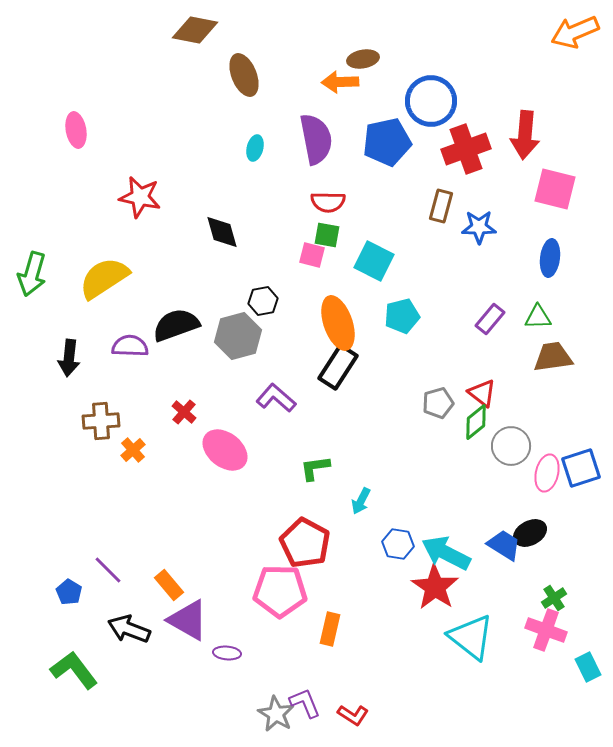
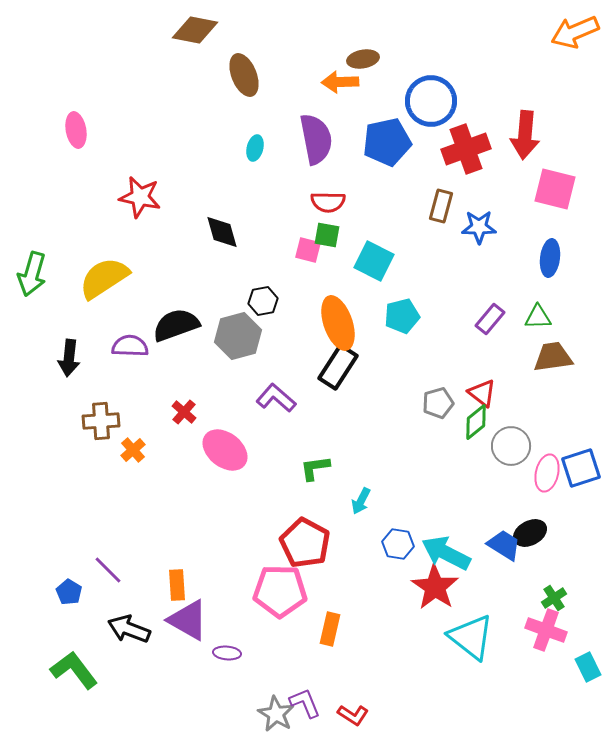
pink square at (312, 255): moved 4 px left, 5 px up
orange rectangle at (169, 585): moved 8 px right; rotated 36 degrees clockwise
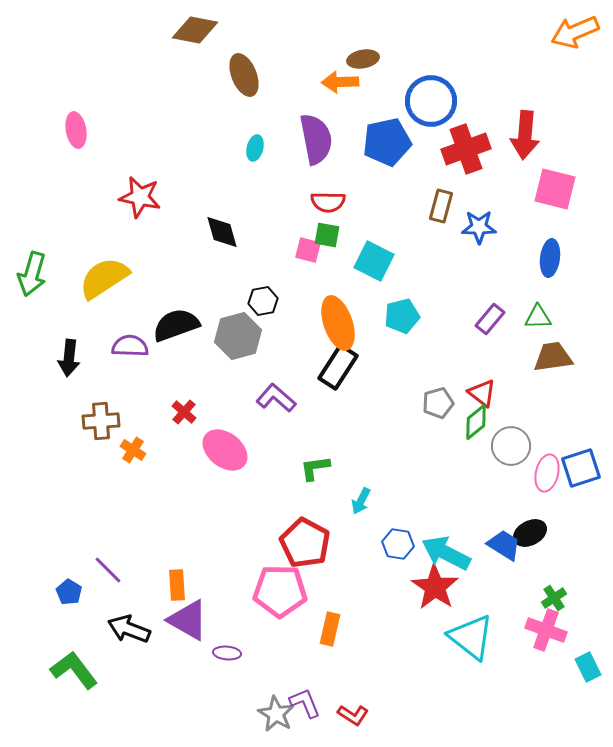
orange cross at (133, 450): rotated 15 degrees counterclockwise
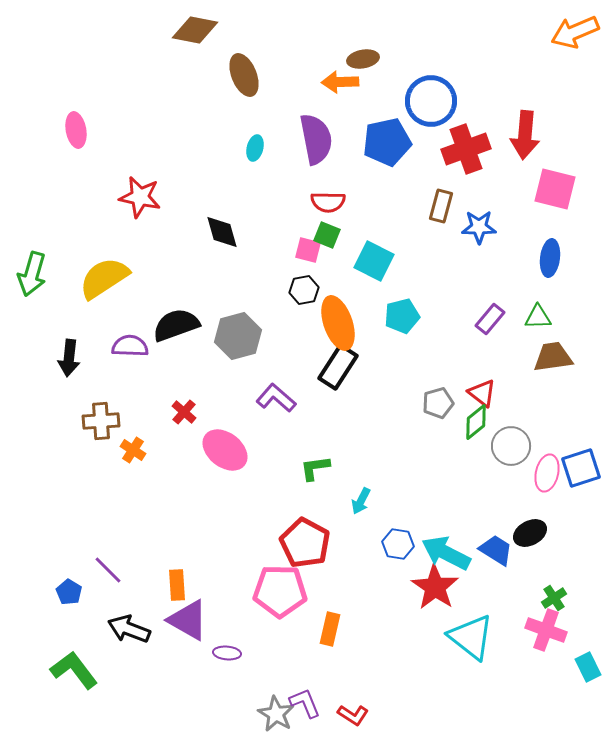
green square at (327, 235): rotated 12 degrees clockwise
black hexagon at (263, 301): moved 41 px right, 11 px up
blue trapezoid at (504, 545): moved 8 px left, 5 px down
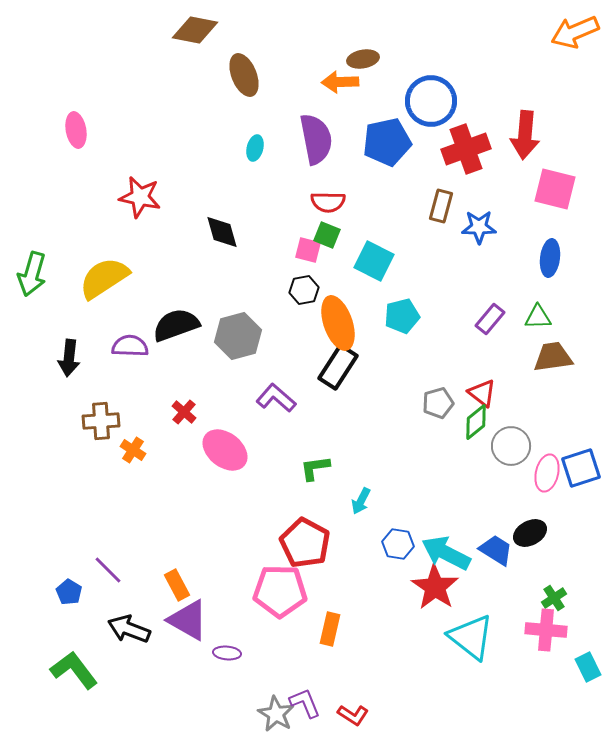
orange rectangle at (177, 585): rotated 24 degrees counterclockwise
pink cross at (546, 630): rotated 15 degrees counterclockwise
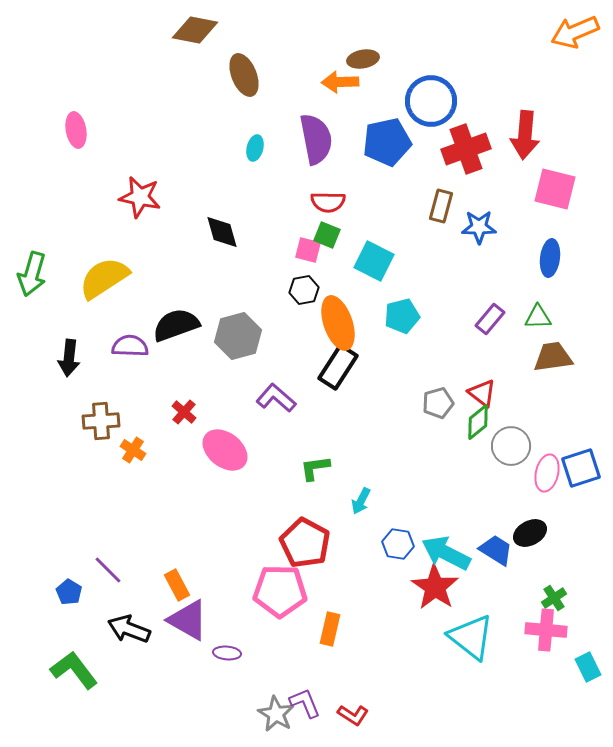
green diamond at (476, 422): moved 2 px right
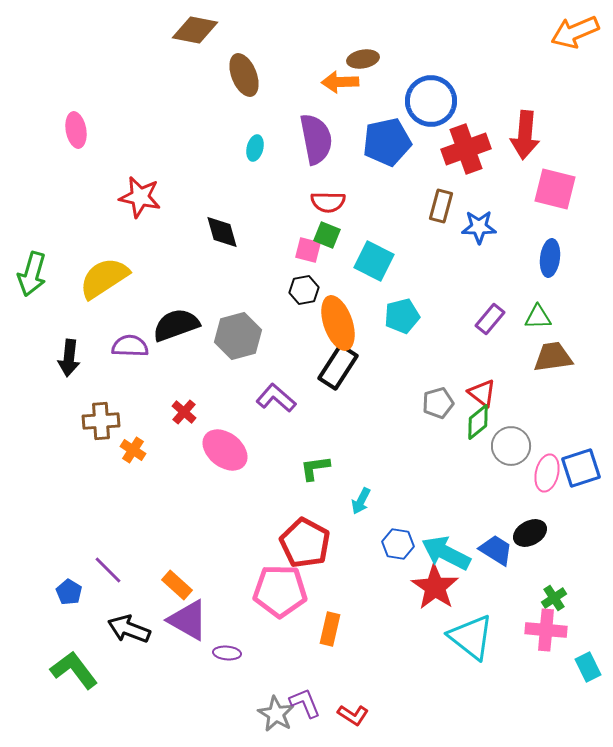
orange rectangle at (177, 585): rotated 20 degrees counterclockwise
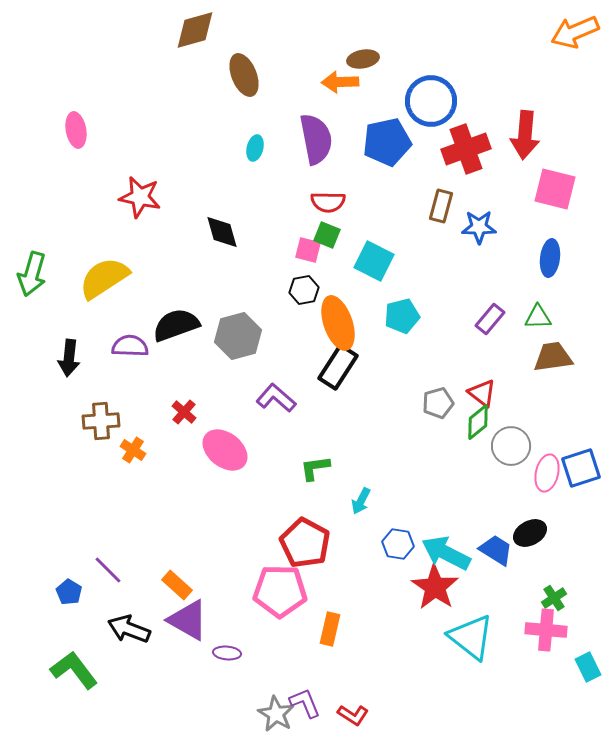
brown diamond at (195, 30): rotated 27 degrees counterclockwise
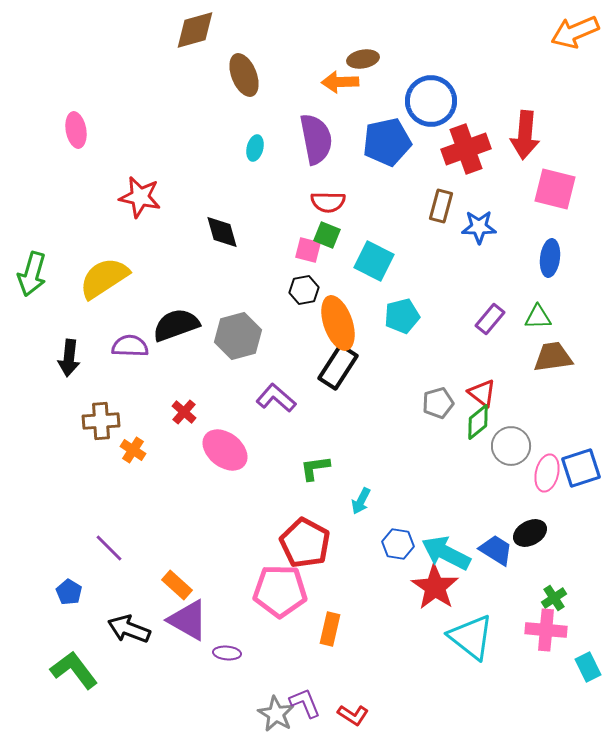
purple line at (108, 570): moved 1 px right, 22 px up
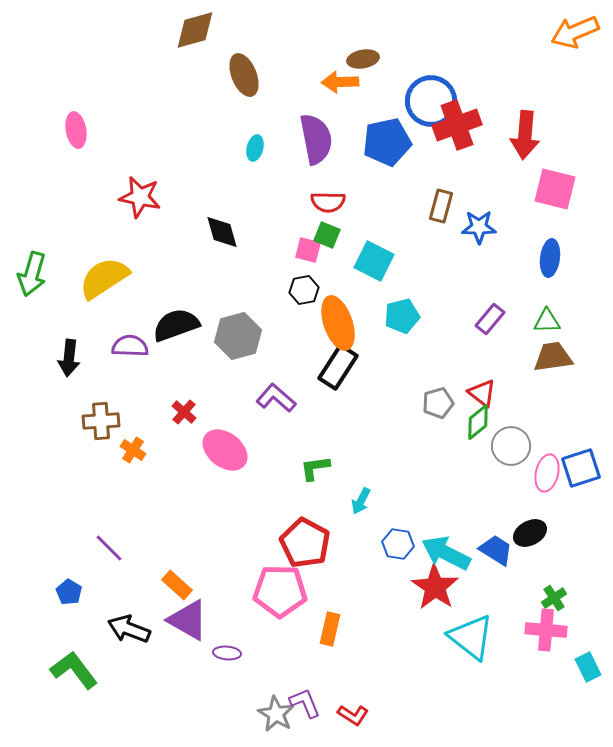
red cross at (466, 149): moved 9 px left, 24 px up
green triangle at (538, 317): moved 9 px right, 4 px down
